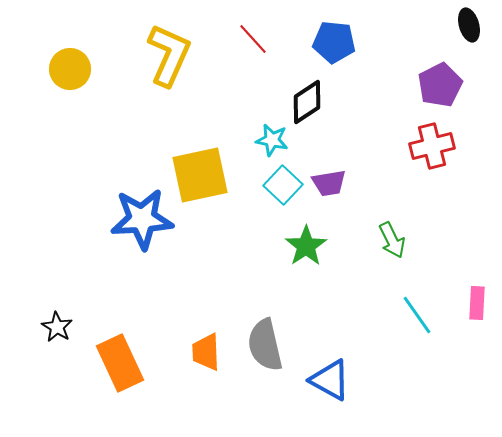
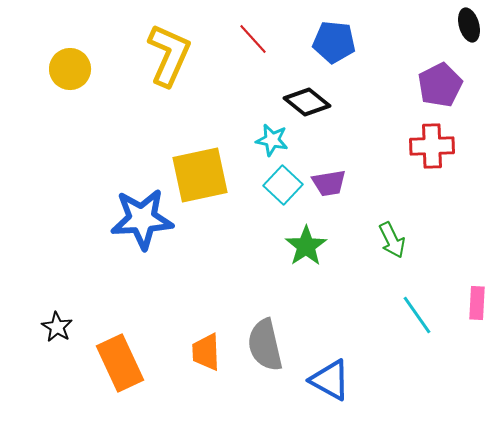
black diamond: rotated 72 degrees clockwise
red cross: rotated 12 degrees clockwise
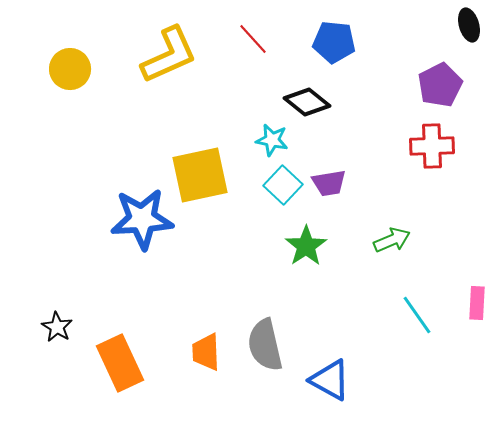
yellow L-shape: rotated 42 degrees clockwise
green arrow: rotated 87 degrees counterclockwise
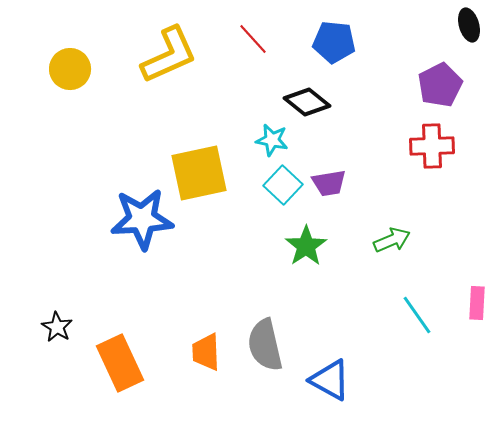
yellow square: moved 1 px left, 2 px up
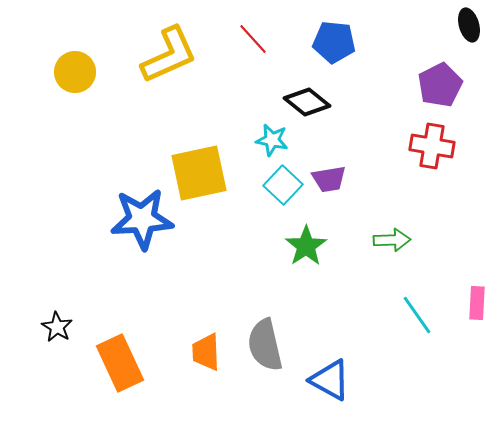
yellow circle: moved 5 px right, 3 px down
red cross: rotated 12 degrees clockwise
purple trapezoid: moved 4 px up
green arrow: rotated 21 degrees clockwise
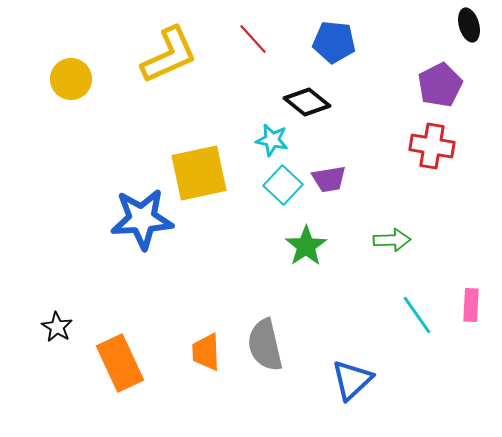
yellow circle: moved 4 px left, 7 px down
pink rectangle: moved 6 px left, 2 px down
blue triangle: moved 22 px right; rotated 48 degrees clockwise
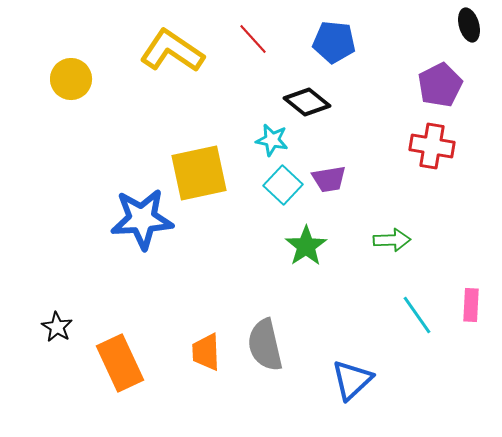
yellow L-shape: moved 3 px right, 4 px up; rotated 122 degrees counterclockwise
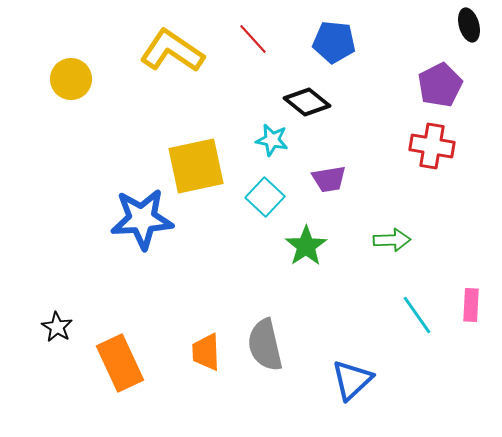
yellow square: moved 3 px left, 7 px up
cyan square: moved 18 px left, 12 px down
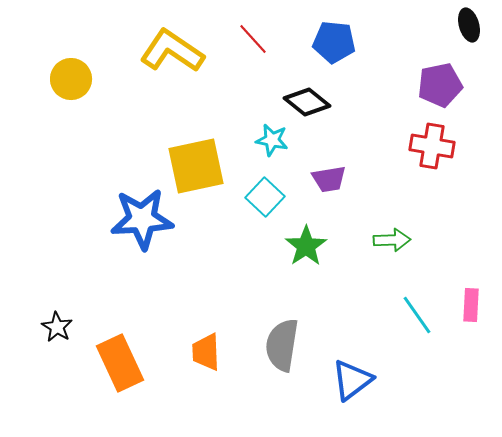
purple pentagon: rotated 15 degrees clockwise
gray semicircle: moved 17 px right; rotated 22 degrees clockwise
blue triangle: rotated 6 degrees clockwise
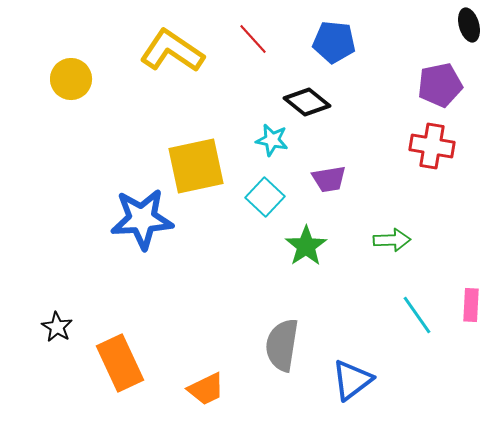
orange trapezoid: moved 37 px down; rotated 114 degrees counterclockwise
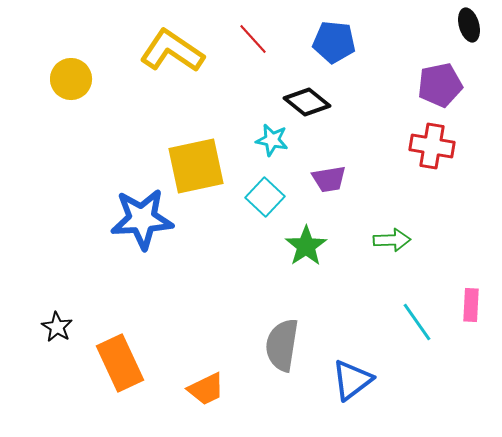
cyan line: moved 7 px down
